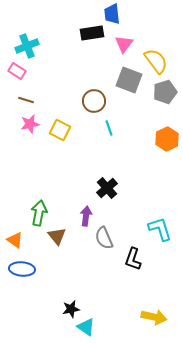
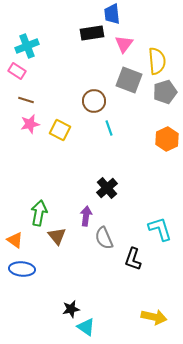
yellow semicircle: moved 1 px right; rotated 32 degrees clockwise
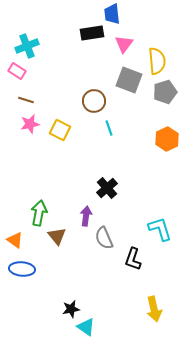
yellow arrow: moved 8 px up; rotated 65 degrees clockwise
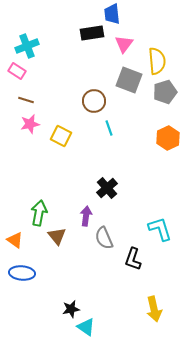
yellow square: moved 1 px right, 6 px down
orange hexagon: moved 1 px right, 1 px up
blue ellipse: moved 4 px down
